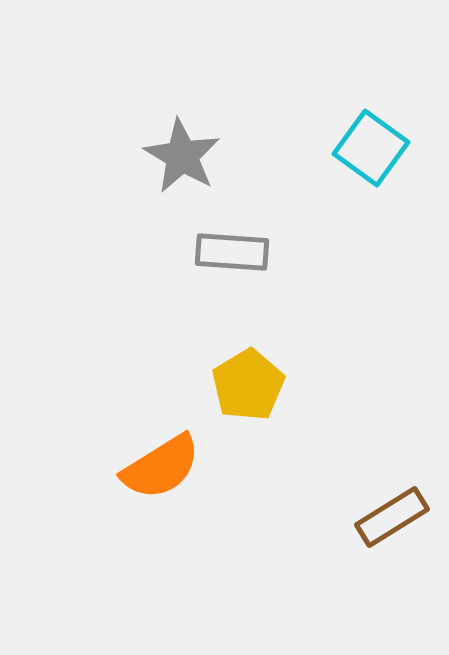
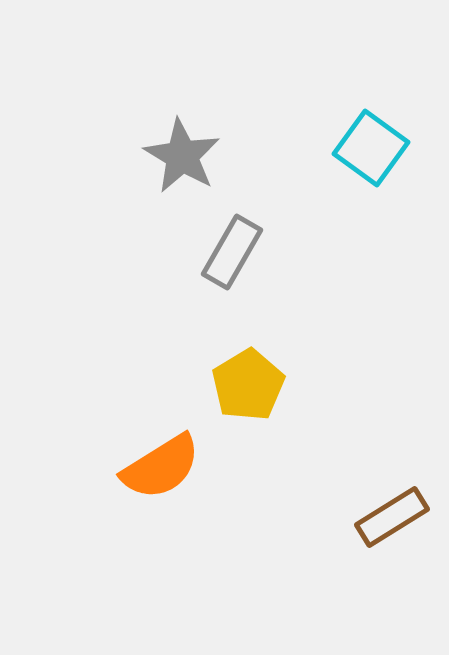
gray rectangle: rotated 64 degrees counterclockwise
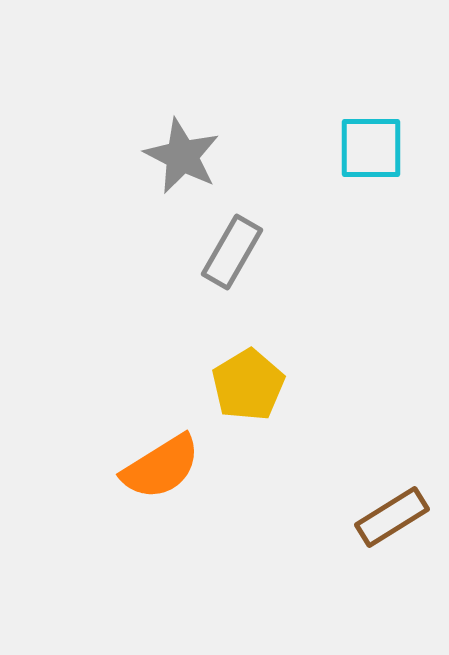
cyan square: rotated 36 degrees counterclockwise
gray star: rotated 4 degrees counterclockwise
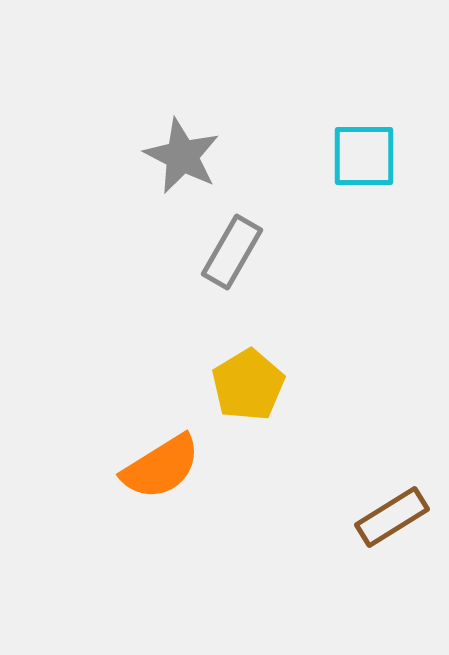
cyan square: moved 7 px left, 8 px down
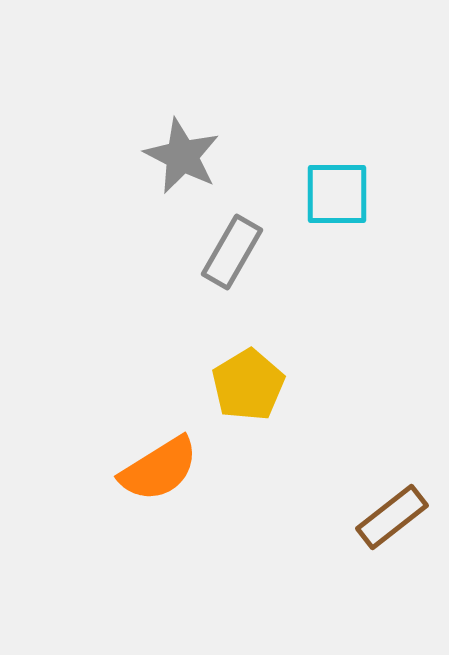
cyan square: moved 27 px left, 38 px down
orange semicircle: moved 2 px left, 2 px down
brown rectangle: rotated 6 degrees counterclockwise
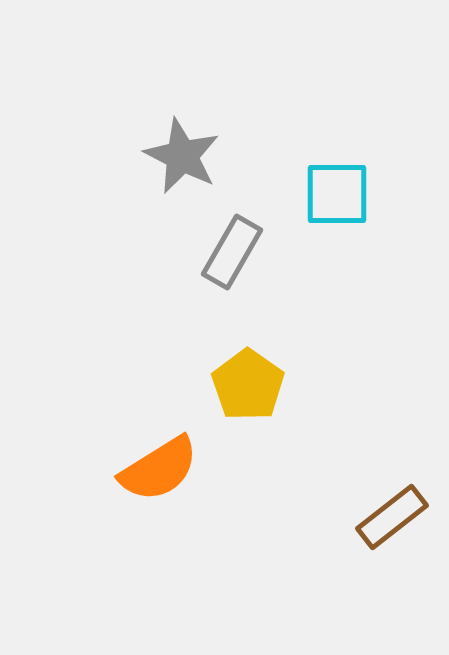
yellow pentagon: rotated 6 degrees counterclockwise
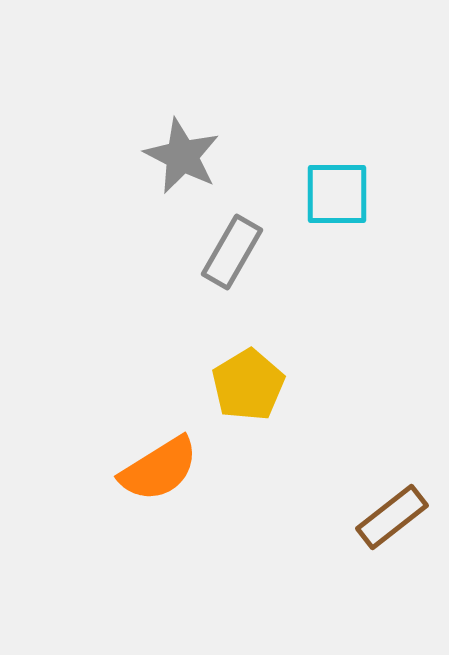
yellow pentagon: rotated 6 degrees clockwise
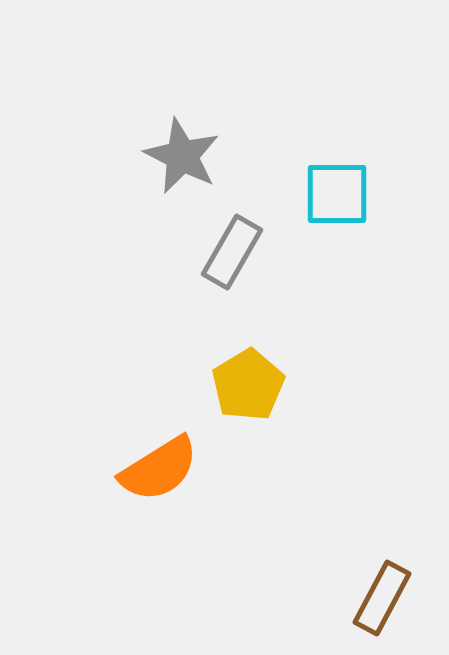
brown rectangle: moved 10 px left, 81 px down; rotated 24 degrees counterclockwise
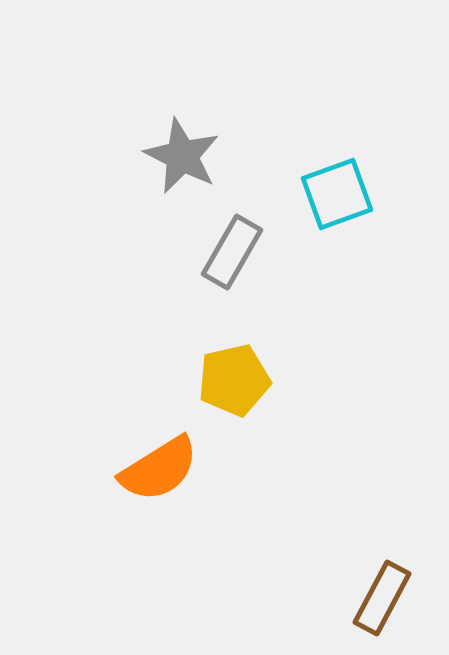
cyan square: rotated 20 degrees counterclockwise
yellow pentagon: moved 14 px left, 5 px up; rotated 18 degrees clockwise
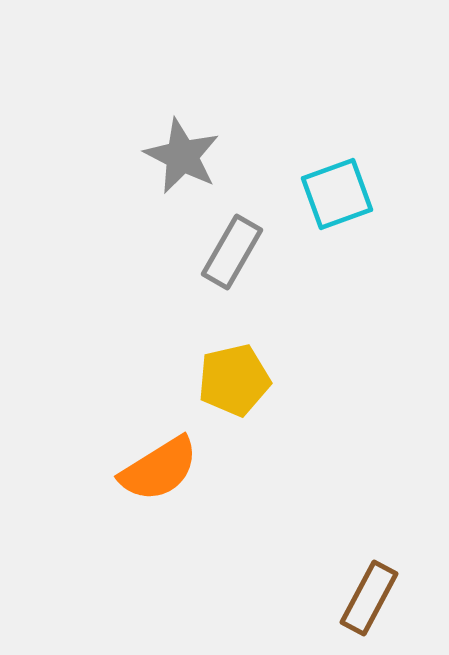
brown rectangle: moved 13 px left
